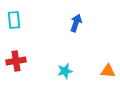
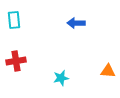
blue arrow: rotated 108 degrees counterclockwise
cyan star: moved 4 px left, 7 px down
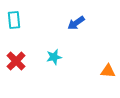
blue arrow: rotated 36 degrees counterclockwise
red cross: rotated 36 degrees counterclockwise
cyan star: moved 7 px left, 21 px up
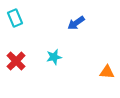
cyan rectangle: moved 1 px right, 2 px up; rotated 18 degrees counterclockwise
orange triangle: moved 1 px left, 1 px down
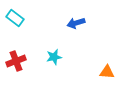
cyan rectangle: rotated 30 degrees counterclockwise
blue arrow: rotated 18 degrees clockwise
red cross: rotated 24 degrees clockwise
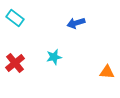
red cross: moved 1 px left, 2 px down; rotated 18 degrees counterclockwise
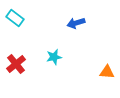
red cross: moved 1 px right, 1 px down
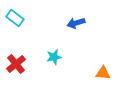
orange triangle: moved 4 px left, 1 px down
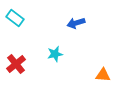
cyan star: moved 1 px right, 3 px up
orange triangle: moved 2 px down
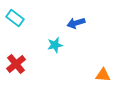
cyan star: moved 9 px up
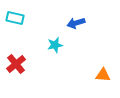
cyan rectangle: rotated 24 degrees counterclockwise
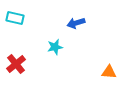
cyan star: moved 2 px down
orange triangle: moved 6 px right, 3 px up
